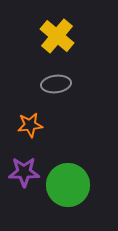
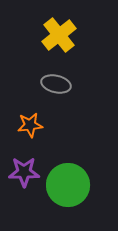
yellow cross: moved 2 px right, 1 px up; rotated 12 degrees clockwise
gray ellipse: rotated 20 degrees clockwise
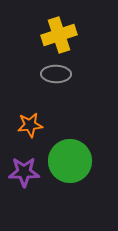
yellow cross: rotated 20 degrees clockwise
gray ellipse: moved 10 px up; rotated 12 degrees counterclockwise
green circle: moved 2 px right, 24 px up
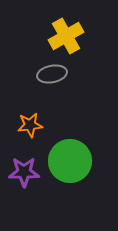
yellow cross: moved 7 px right, 1 px down; rotated 12 degrees counterclockwise
gray ellipse: moved 4 px left; rotated 12 degrees counterclockwise
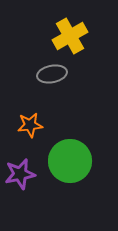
yellow cross: moved 4 px right
purple star: moved 4 px left, 2 px down; rotated 12 degrees counterclockwise
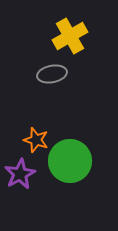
orange star: moved 6 px right, 15 px down; rotated 25 degrees clockwise
purple star: rotated 16 degrees counterclockwise
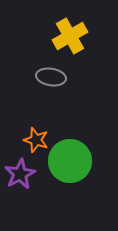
gray ellipse: moved 1 px left, 3 px down; rotated 20 degrees clockwise
